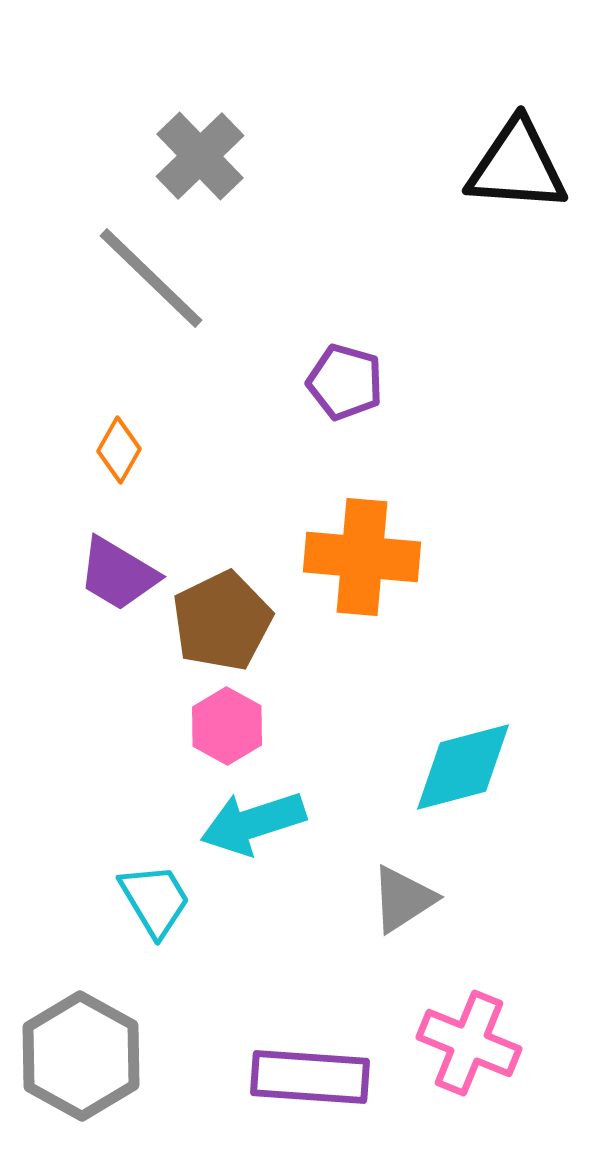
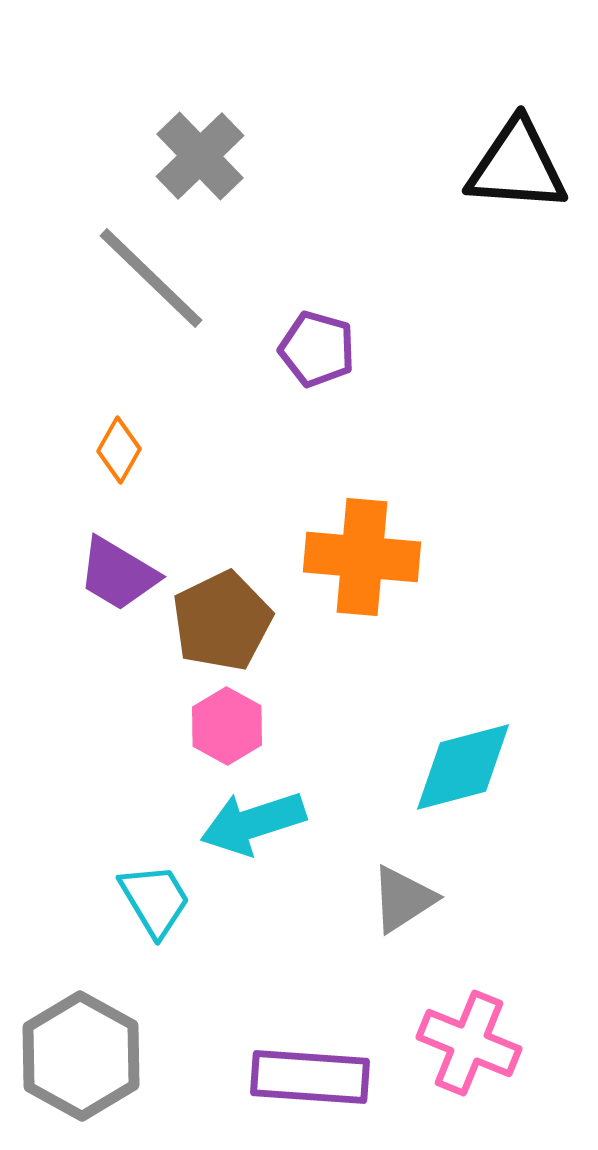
purple pentagon: moved 28 px left, 33 px up
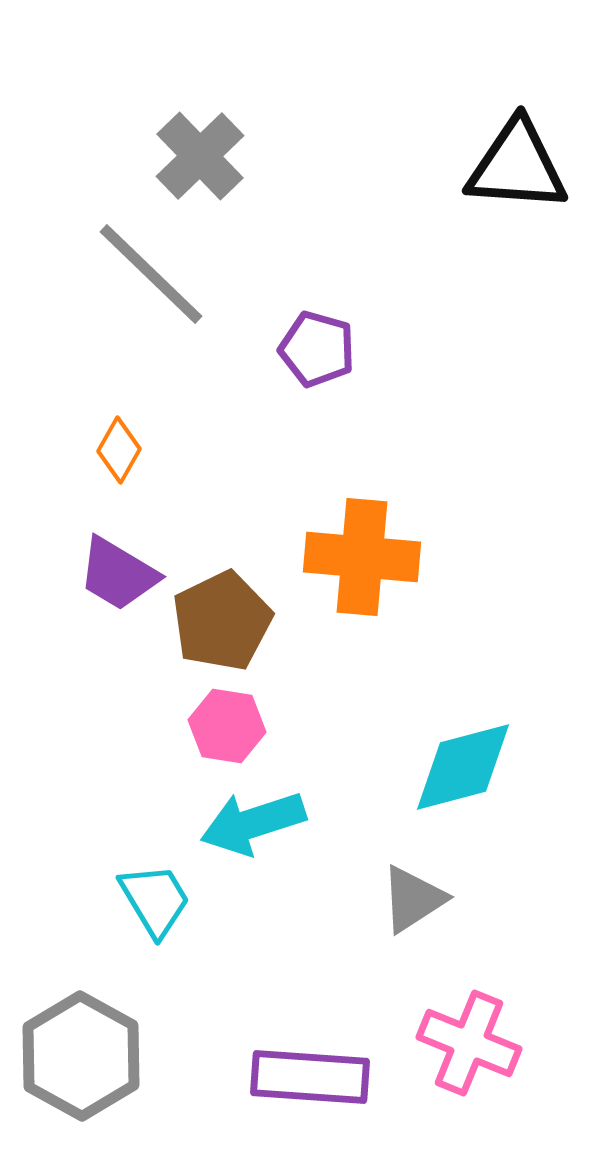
gray line: moved 4 px up
pink hexagon: rotated 20 degrees counterclockwise
gray triangle: moved 10 px right
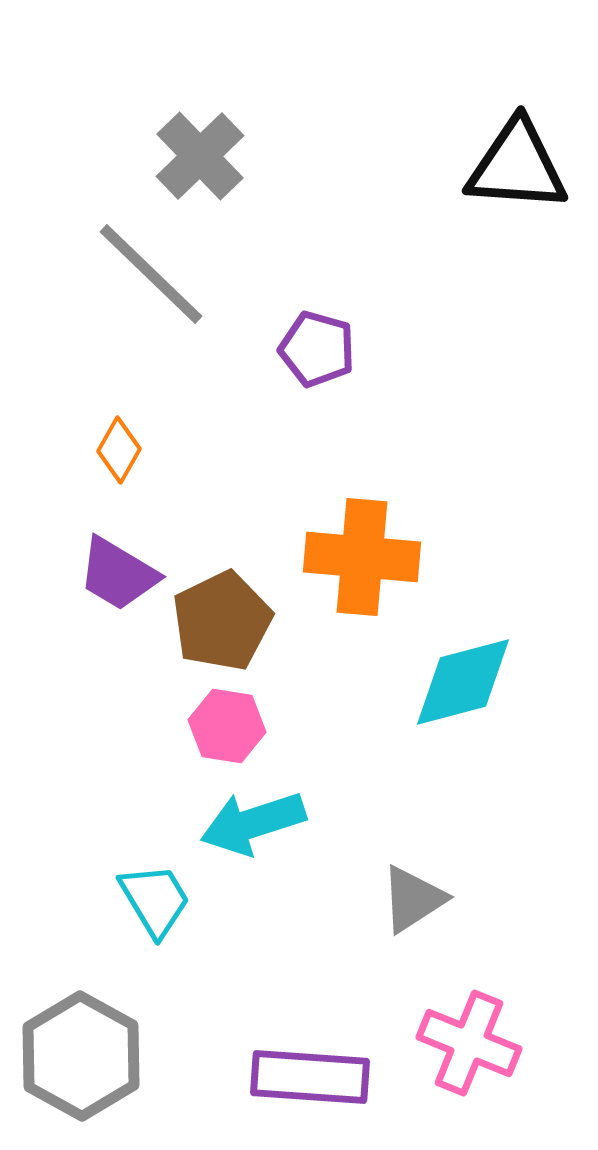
cyan diamond: moved 85 px up
